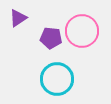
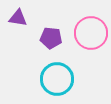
purple triangle: rotated 42 degrees clockwise
pink circle: moved 9 px right, 2 px down
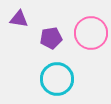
purple triangle: moved 1 px right, 1 px down
purple pentagon: rotated 15 degrees counterclockwise
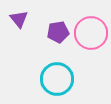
purple triangle: rotated 42 degrees clockwise
purple pentagon: moved 7 px right, 6 px up
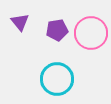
purple triangle: moved 1 px right, 3 px down
purple pentagon: moved 1 px left, 2 px up
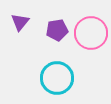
purple triangle: rotated 18 degrees clockwise
cyan circle: moved 1 px up
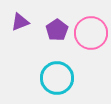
purple triangle: rotated 30 degrees clockwise
purple pentagon: rotated 25 degrees counterclockwise
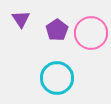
purple triangle: moved 1 px right, 3 px up; rotated 42 degrees counterclockwise
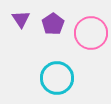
purple pentagon: moved 4 px left, 6 px up
